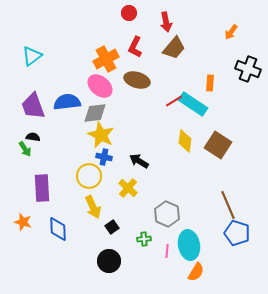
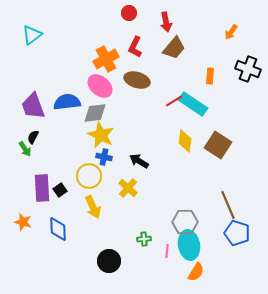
cyan triangle: moved 21 px up
orange rectangle: moved 7 px up
black semicircle: rotated 72 degrees counterclockwise
gray hexagon: moved 18 px right, 8 px down; rotated 25 degrees counterclockwise
black square: moved 52 px left, 37 px up
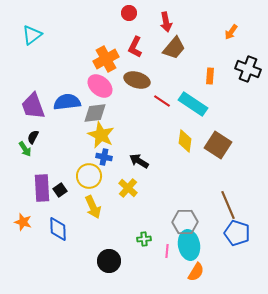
red line: moved 12 px left; rotated 66 degrees clockwise
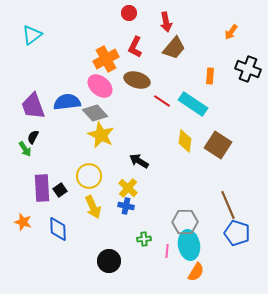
gray diamond: rotated 55 degrees clockwise
blue cross: moved 22 px right, 49 px down
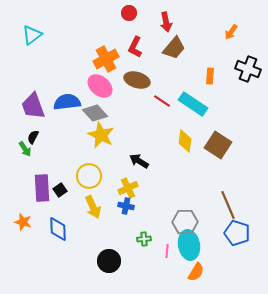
yellow cross: rotated 24 degrees clockwise
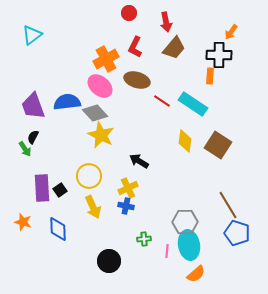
black cross: moved 29 px left, 14 px up; rotated 20 degrees counterclockwise
brown line: rotated 8 degrees counterclockwise
orange semicircle: moved 2 px down; rotated 18 degrees clockwise
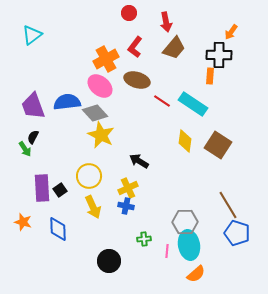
red L-shape: rotated 10 degrees clockwise
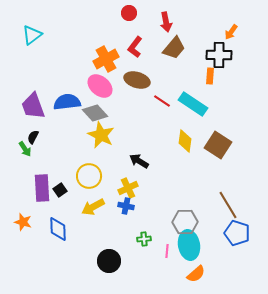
yellow arrow: rotated 85 degrees clockwise
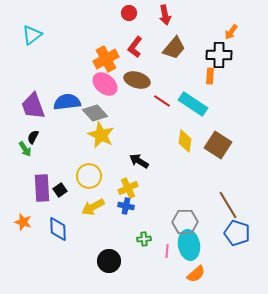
red arrow: moved 1 px left, 7 px up
pink ellipse: moved 5 px right, 2 px up
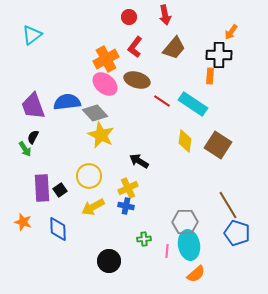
red circle: moved 4 px down
